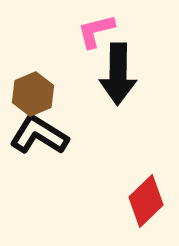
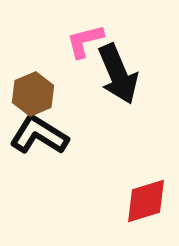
pink L-shape: moved 11 px left, 10 px down
black arrow: rotated 24 degrees counterclockwise
red diamond: rotated 27 degrees clockwise
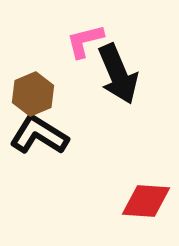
red diamond: rotated 21 degrees clockwise
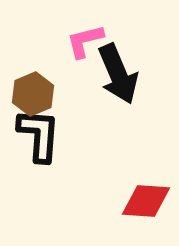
black L-shape: rotated 62 degrees clockwise
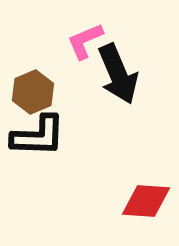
pink L-shape: rotated 9 degrees counterclockwise
brown hexagon: moved 2 px up
black L-shape: moved 1 px left, 1 px down; rotated 88 degrees clockwise
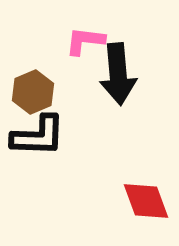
pink L-shape: rotated 30 degrees clockwise
black arrow: rotated 18 degrees clockwise
red diamond: rotated 66 degrees clockwise
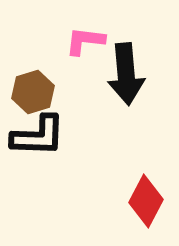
black arrow: moved 8 px right
brown hexagon: rotated 6 degrees clockwise
red diamond: rotated 48 degrees clockwise
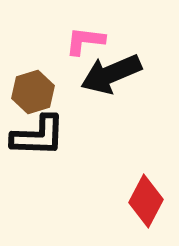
black arrow: moved 15 px left; rotated 72 degrees clockwise
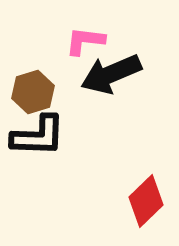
red diamond: rotated 18 degrees clockwise
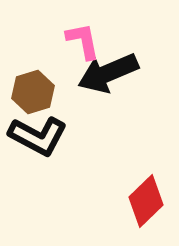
pink L-shape: moved 2 px left; rotated 72 degrees clockwise
black arrow: moved 3 px left, 1 px up
black L-shape: rotated 26 degrees clockwise
